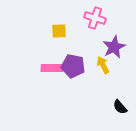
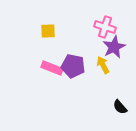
pink cross: moved 10 px right, 9 px down
yellow square: moved 11 px left
pink rectangle: rotated 20 degrees clockwise
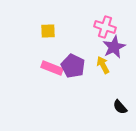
purple pentagon: rotated 15 degrees clockwise
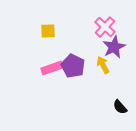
pink cross: rotated 25 degrees clockwise
pink rectangle: rotated 40 degrees counterclockwise
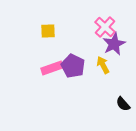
purple star: moved 3 px up
black semicircle: moved 3 px right, 3 px up
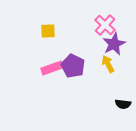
pink cross: moved 2 px up
yellow arrow: moved 5 px right, 1 px up
black semicircle: rotated 42 degrees counterclockwise
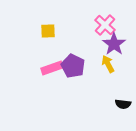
purple star: rotated 10 degrees counterclockwise
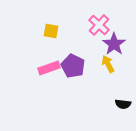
pink cross: moved 6 px left
yellow square: moved 3 px right; rotated 14 degrees clockwise
pink rectangle: moved 3 px left
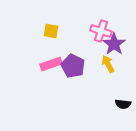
pink cross: moved 2 px right, 6 px down; rotated 25 degrees counterclockwise
pink rectangle: moved 2 px right, 4 px up
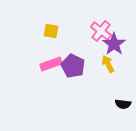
pink cross: rotated 20 degrees clockwise
